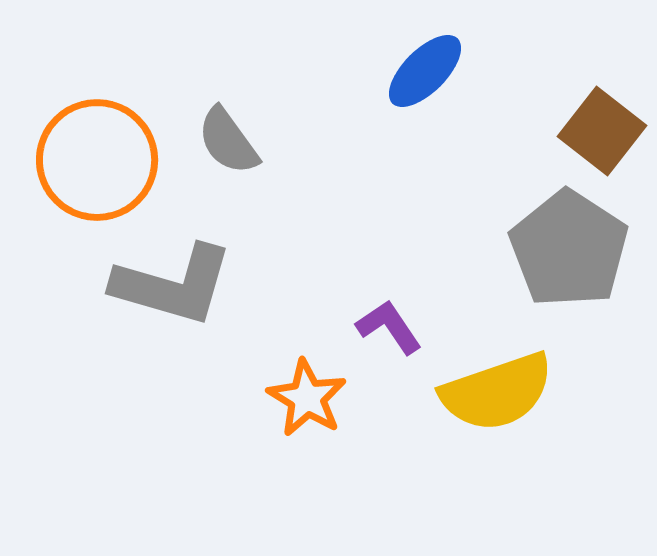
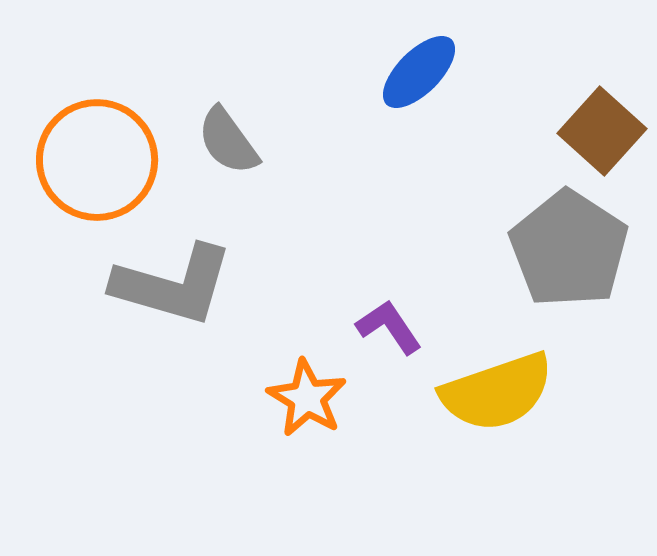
blue ellipse: moved 6 px left, 1 px down
brown square: rotated 4 degrees clockwise
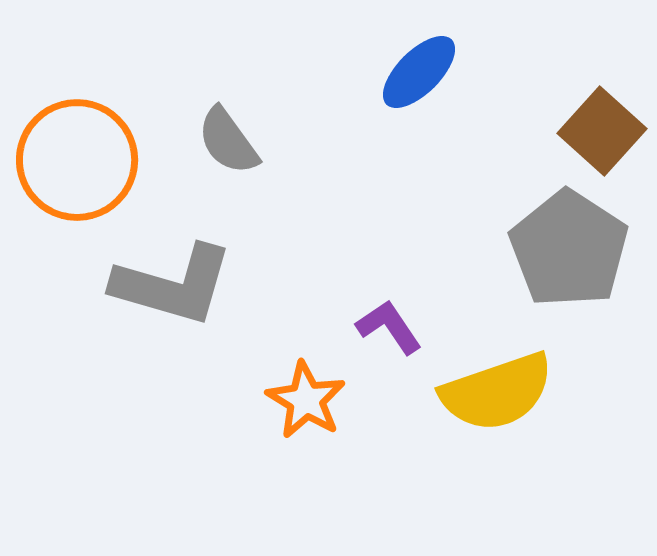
orange circle: moved 20 px left
orange star: moved 1 px left, 2 px down
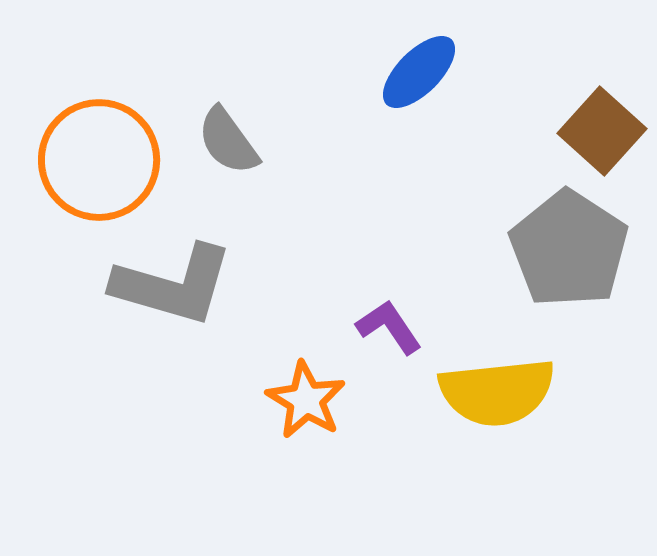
orange circle: moved 22 px right
yellow semicircle: rotated 13 degrees clockwise
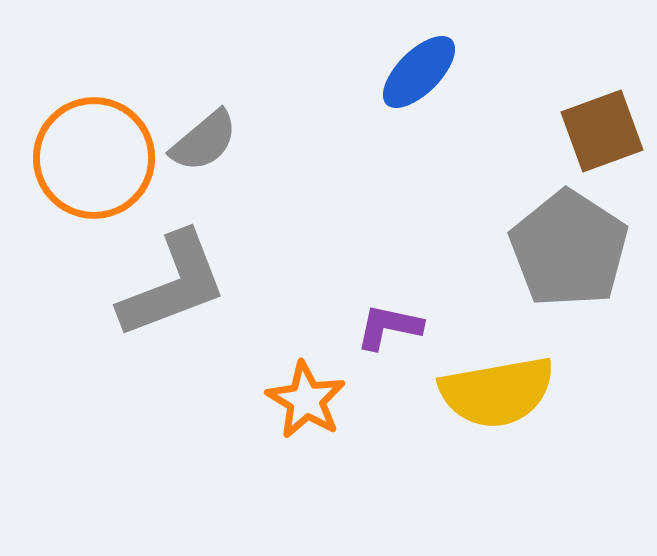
brown square: rotated 28 degrees clockwise
gray semicircle: moved 24 px left; rotated 94 degrees counterclockwise
orange circle: moved 5 px left, 2 px up
gray L-shape: rotated 37 degrees counterclockwise
purple L-shape: rotated 44 degrees counterclockwise
yellow semicircle: rotated 4 degrees counterclockwise
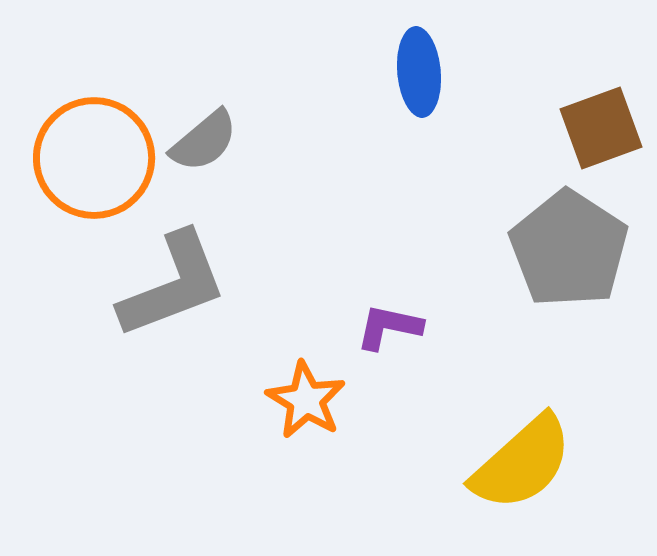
blue ellipse: rotated 50 degrees counterclockwise
brown square: moved 1 px left, 3 px up
yellow semicircle: moved 25 px right, 71 px down; rotated 32 degrees counterclockwise
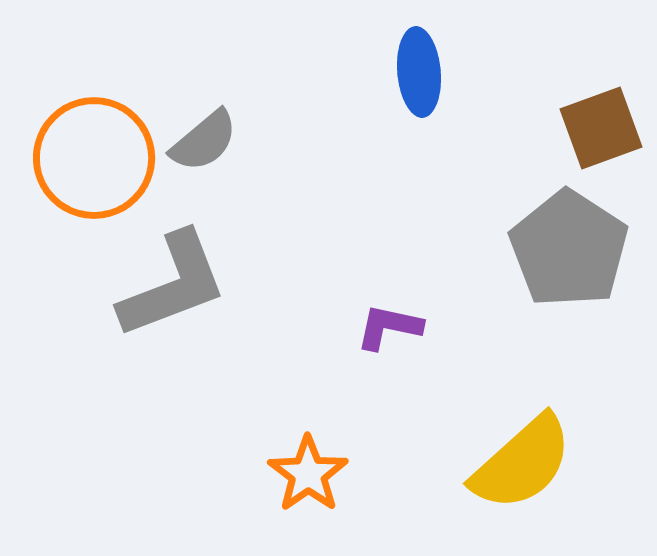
orange star: moved 2 px right, 74 px down; rotated 6 degrees clockwise
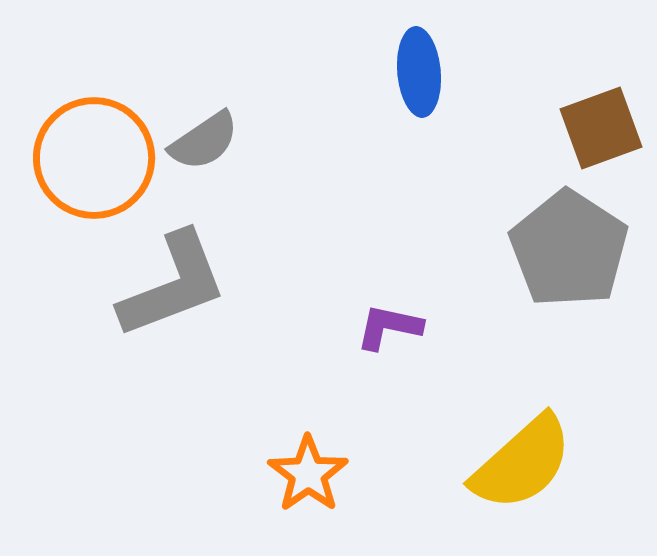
gray semicircle: rotated 6 degrees clockwise
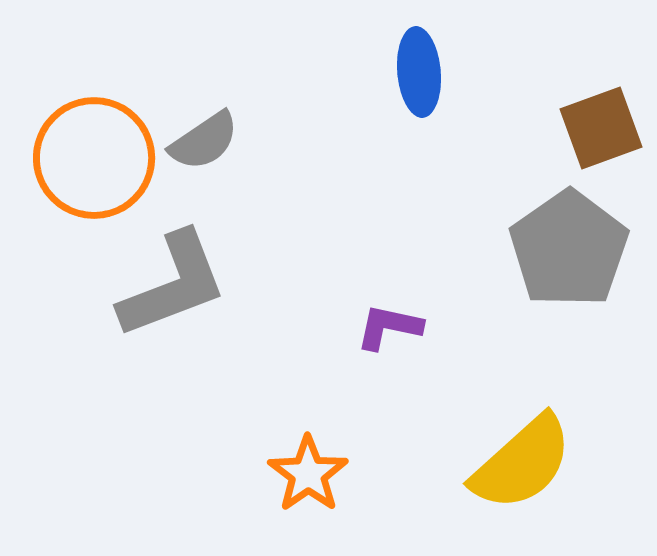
gray pentagon: rotated 4 degrees clockwise
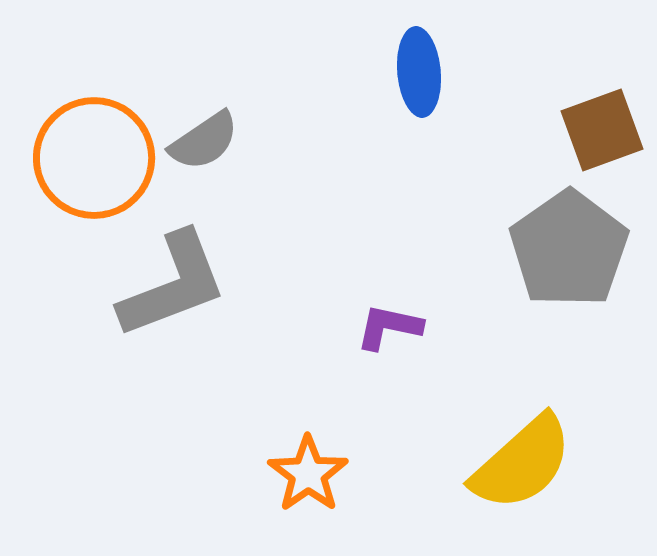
brown square: moved 1 px right, 2 px down
